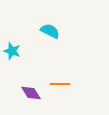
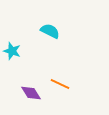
orange line: rotated 24 degrees clockwise
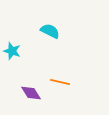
orange line: moved 2 px up; rotated 12 degrees counterclockwise
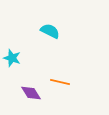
cyan star: moved 7 px down
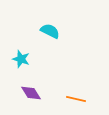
cyan star: moved 9 px right, 1 px down
orange line: moved 16 px right, 17 px down
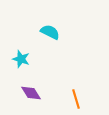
cyan semicircle: moved 1 px down
orange line: rotated 60 degrees clockwise
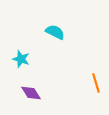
cyan semicircle: moved 5 px right
orange line: moved 20 px right, 16 px up
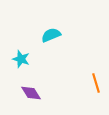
cyan semicircle: moved 4 px left, 3 px down; rotated 48 degrees counterclockwise
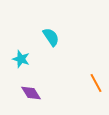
cyan semicircle: moved 2 px down; rotated 78 degrees clockwise
orange line: rotated 12 degrees counterclockwise
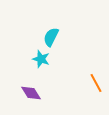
cyan semicircle: rotated 120 degrees counterclockwise
cyan star: moved 20 px right
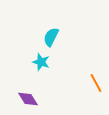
cyan star: moved 3 px down
purple diamond: moved 3 px left, 6 px down
